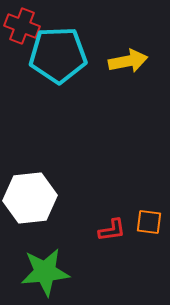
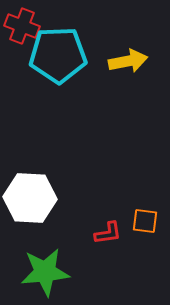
white hexagon: rotated 9 degrees clockwise
orange square: moved 4 px left, 1 px up
red L-shape: moved 4 px left, 3 px down
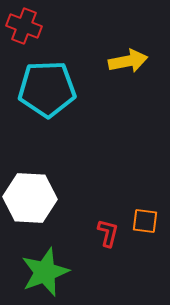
red cross: moved 2 px right
cyan pentagon: moved 11 px left, 34 px down
red L-shape: rotated 68 degrees counterclockwise
green star: rotated 15 degrees counterclockwise
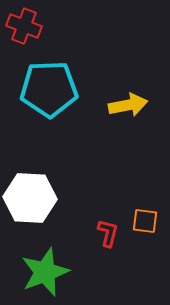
yellow arrow: moved 44 px down
cyan pentagon: moved 2 px right
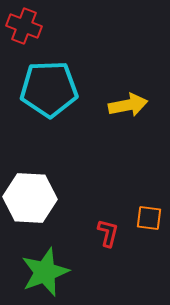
orange square: moved 4 px right, 3 px up
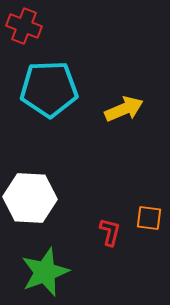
yellow arrow: moved 4 px left, 4 px down; rotated 12 degrees counterclockwise
red L-shape: moved 2 px right, 1 px up
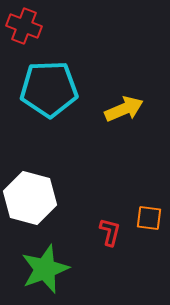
white hexagon: rotated 12 degrees clockwise
green star: moved 3 px up
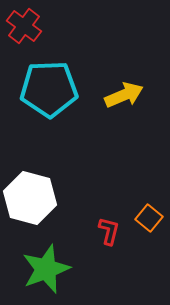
red cross: rotated 16 degrees clockwise
yellow arrow: moved 14 px up
orange square: rotated 32 degrees clockwise
red L-shape: moved 1 px left, 1 px up
green star: moved 1 px right
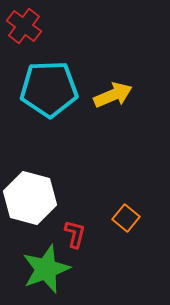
yellow arrow: moved 11 px left
orange square: moved 23 px left
red L-shape: moved 34 px left, 3 px down
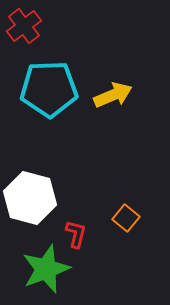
red cross: rotated 16 degrees clockwise
red L-shape: moved 1 px right
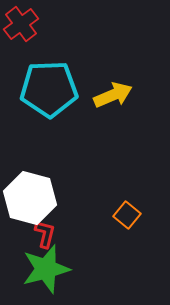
red cross: moved 3 px left, 2 px up
orange square: moved 1 px right, 3 px up
red L-shape: moved 31 px left
green star: rotated 6 degrees clockwise
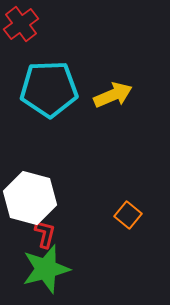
orange square: moved 1 px right
